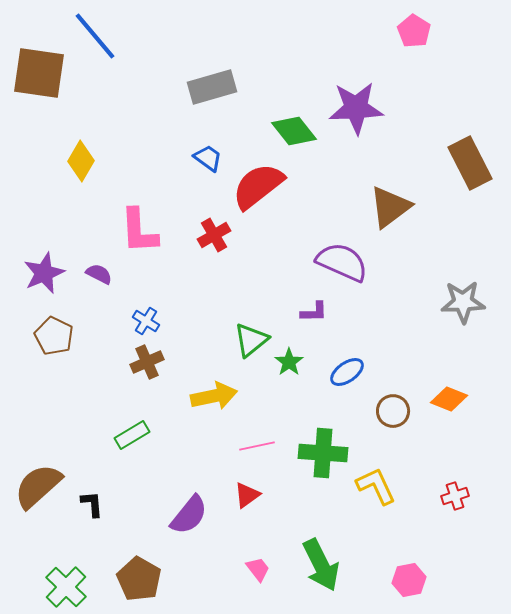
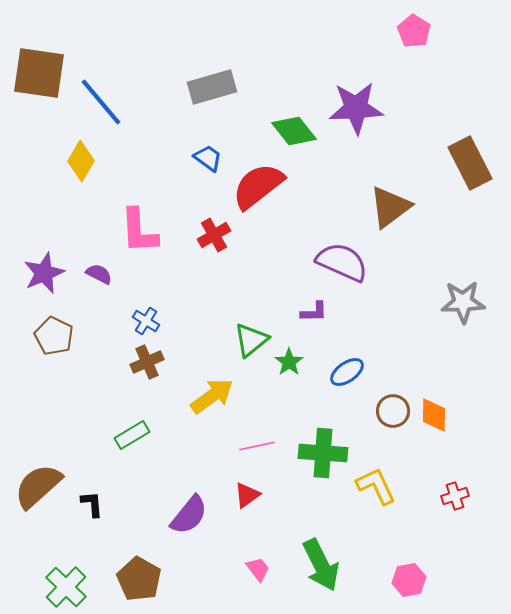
blue line at (95, 36): moved 6 px right, 66 px down
yellow arrow at (214, 396): moved 2 px left; rotated 24 degrees counterclockwise
orange diamond at (449, 399): moved 15 px left, 16 px down; rotated 69 degrees clockwise
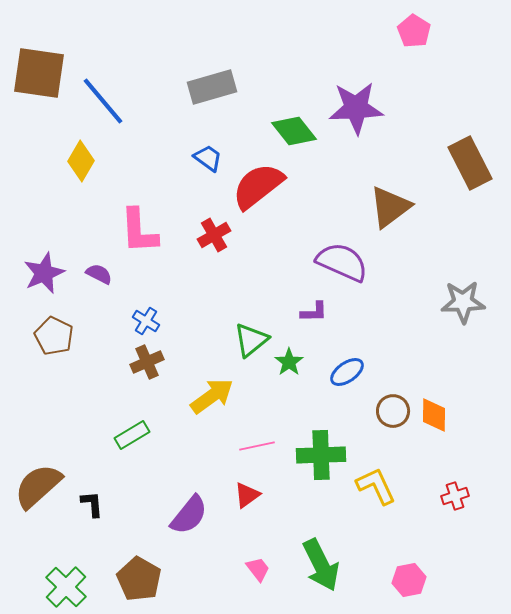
blue line at (101, 102): moved 2 px right, 1 px up
green cross at (323, 453): moved 2 px left, 2 px down; rotated 6 degrees counterclockwise
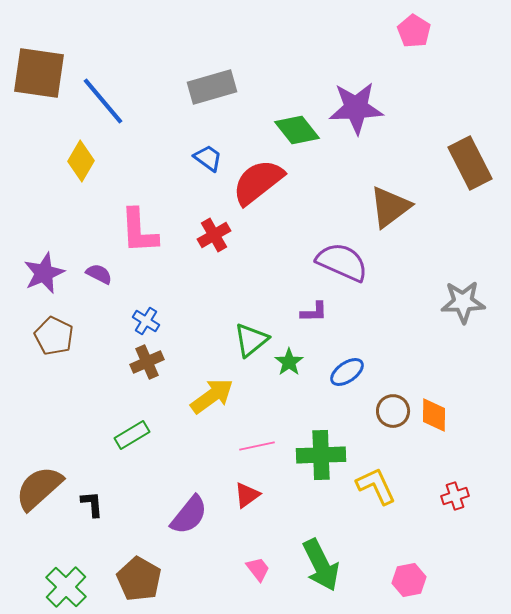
green diamond at (294, 131): moved 3 px right, 1 px up
red semicircle at (258, 186): moved 4 px up
brown semicircle at (38, 486): moved 1 px right, 2 px down
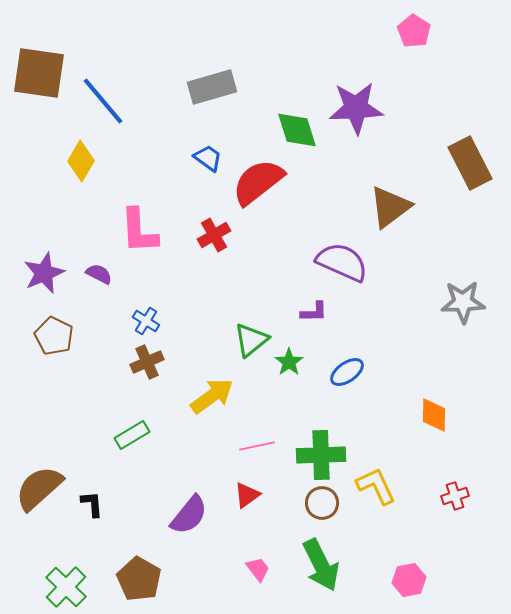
green diamond at (297, 130): rotated 21 degrees clockwise
brown circle at (393, 411): moved 71 px left, 92 px down
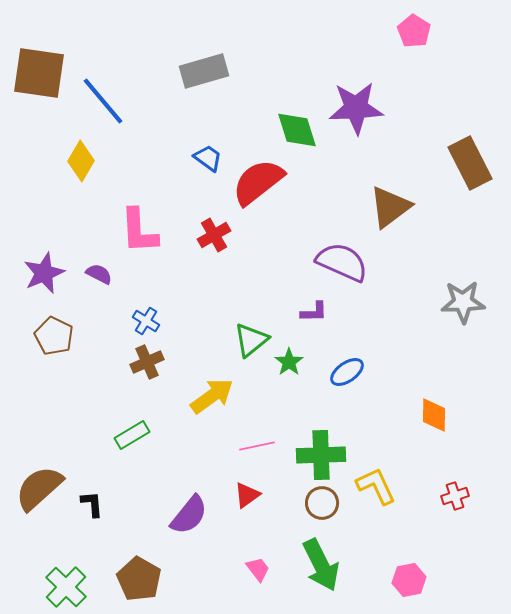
gray rectangle at (212, 87): moved 8 px left, 16 px up
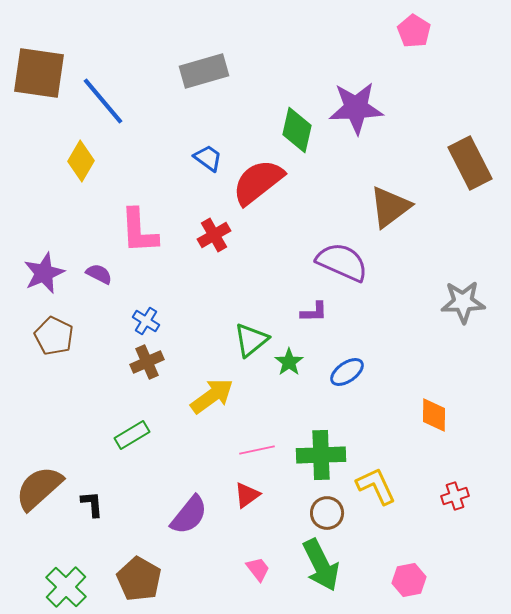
green diamond at (297, 130): rotated 30 degrees clockwise
pink line at (257, 446): moved 4 px down
brown circle at (322, 503): moved 5 px right, 10 px down
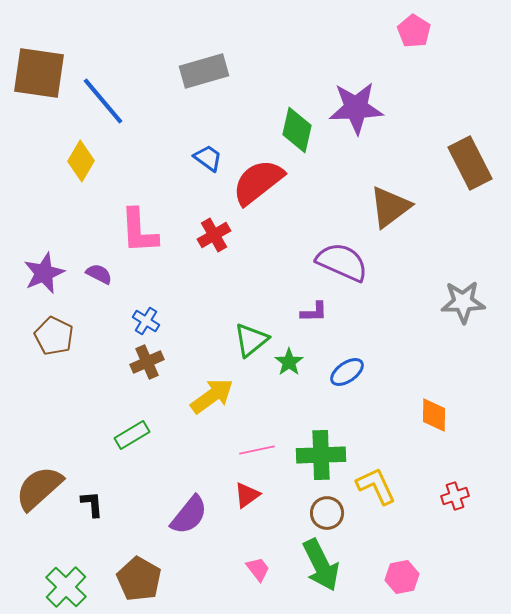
pink hexagon at (409, 580): moved 7 px left, 3 px up
